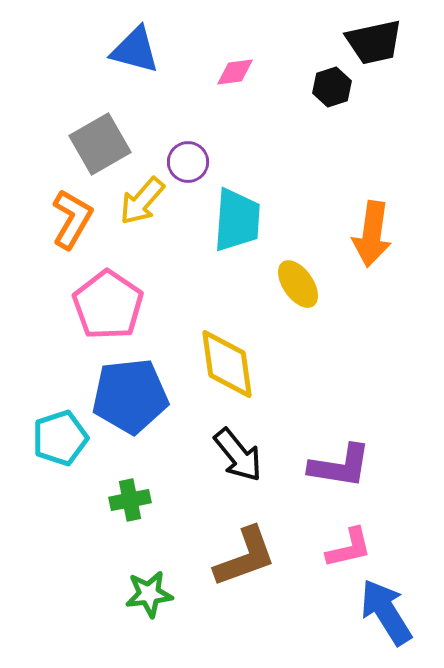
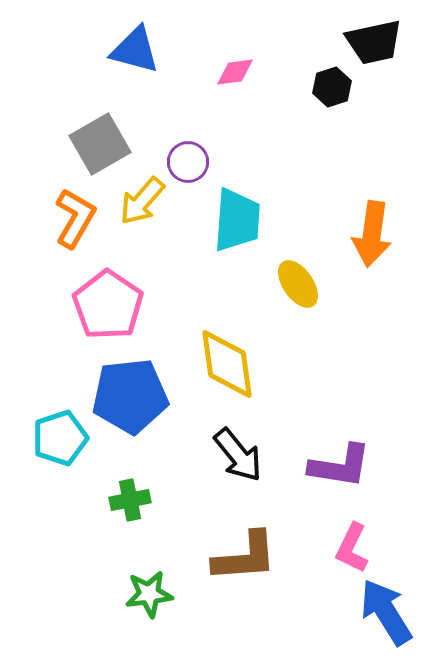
orange L-shape: moved 3 px right, 1 px up
pink L-shape: moved 3 px right; rotated 129 degrees clockwise
brown L-shape: rotated 16 degrees clockwise
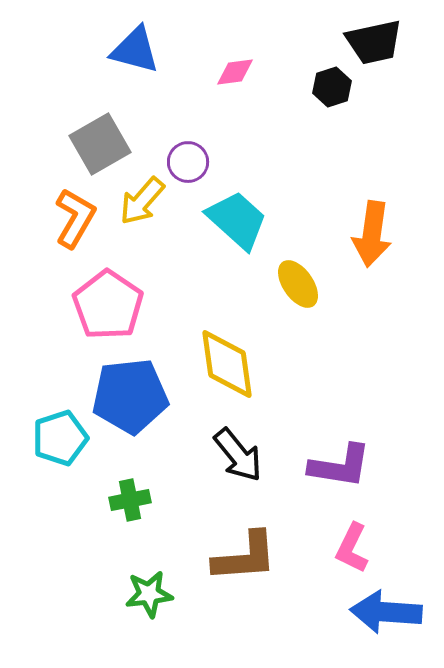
cyan trapezoid: rotated 52 degrees counterclockwise
blue arrow: rotated 54 degrees counterclockwise
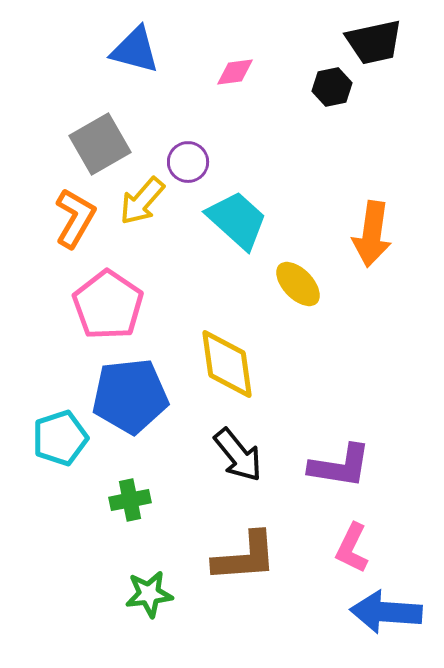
black hexagon: rotated 6 degrees clockwise
yellow ellipse: rotated 9 degrees counterclockwise
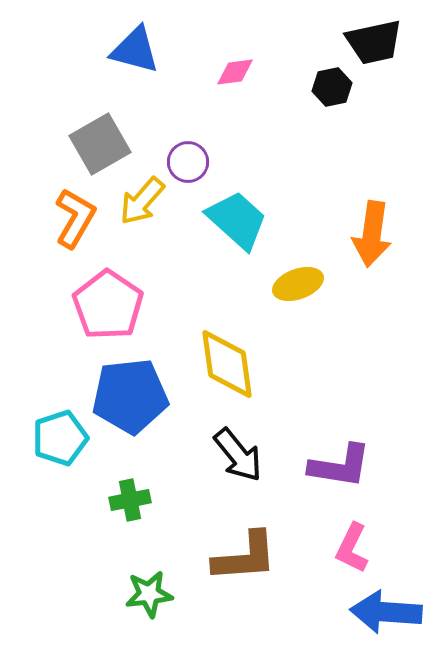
yellow ellipse: rotated 66 degrees counterclockwise
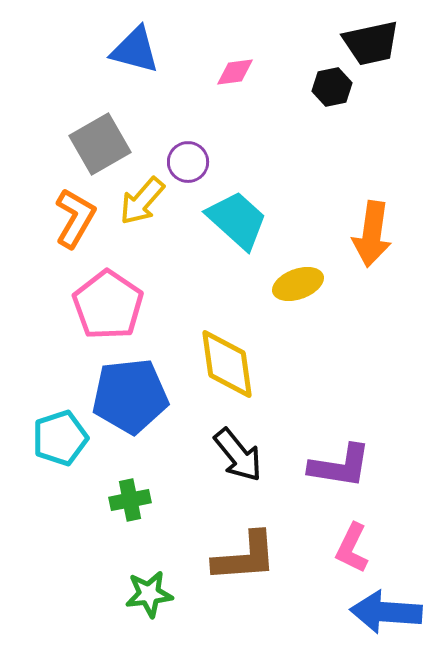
black trapezoid: moved 3 px left, 1 px down
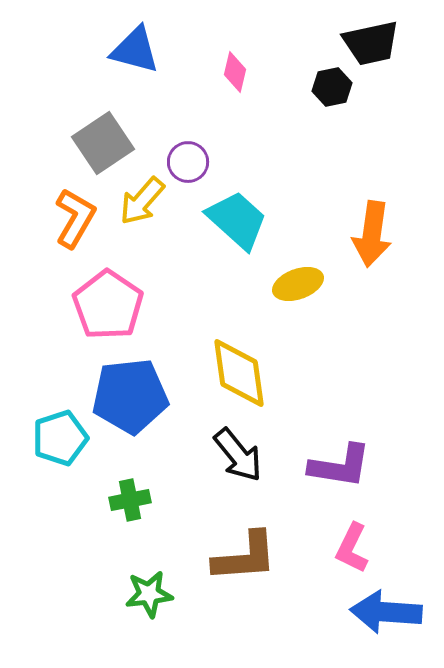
pink diamond: rotated 69 degrees counterclockwise
gray square: moved 3 px right, 1 px up; rotated 4 degrees counterclockwise
yellow diamond: moved 12 px right, 9 px down
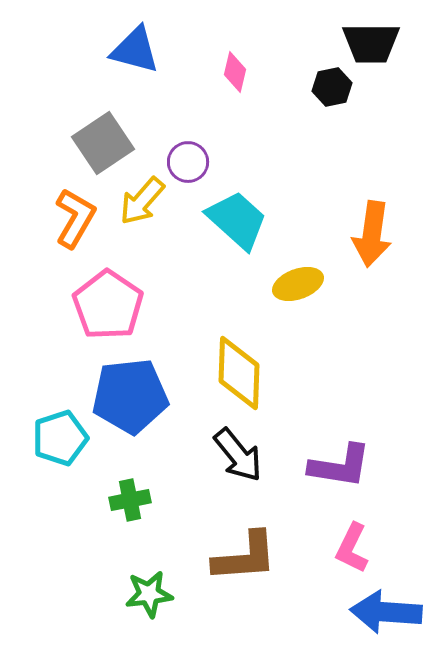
black trapezoid: rotated 12 degrees clockwise
yellow diamond: rotated 10 degrees clockwise
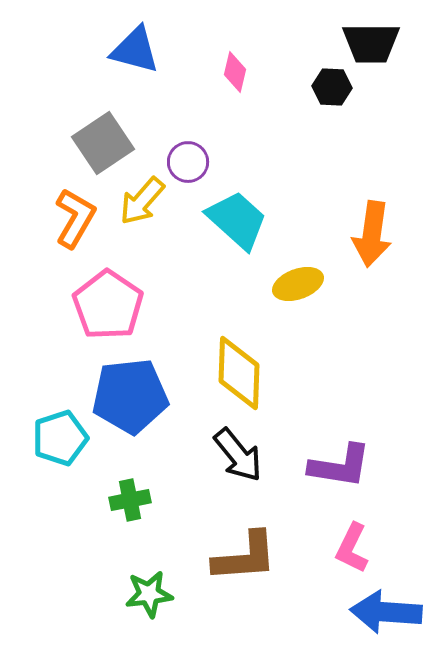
black hexagon: rotated 15 degrees clockwise
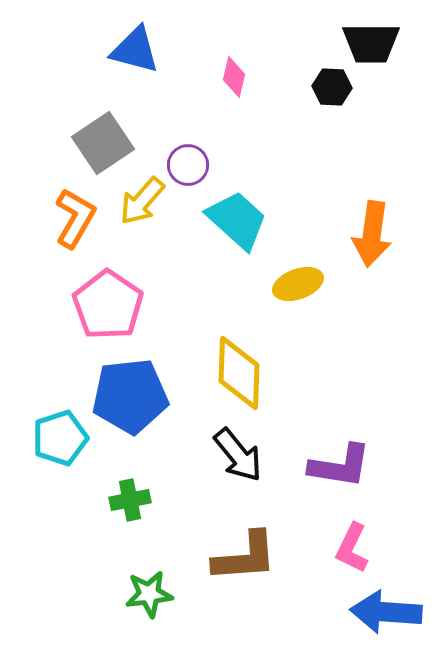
pink diamond: moved 1 px left, 5 px down
purple circle: moved 3 px down
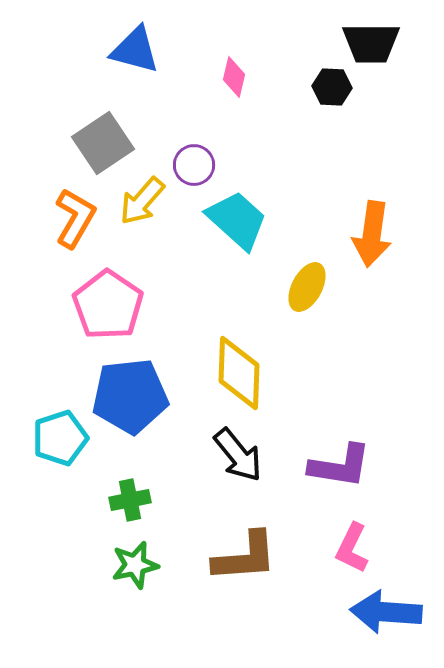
purple circle: moved 6 px right
yellow ellipse: moved 9 px right, 3 px down; rotated 42 degrees counterclockwise
green star: moved 14 px left, 29 px up; rotated 6 degrees counterclockwise
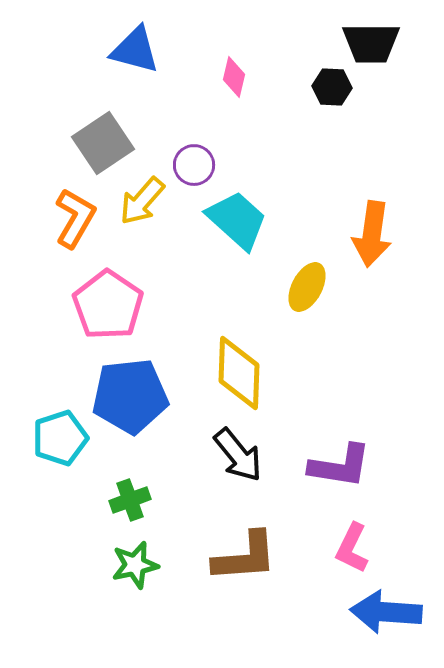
green cross: rotated 9 degrees counterclockwise
